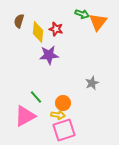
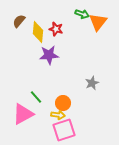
brown semicircle: rotated 24 degrees clockwise
pink triangle: moved 2 px left, 2 px up
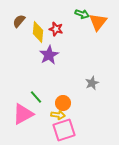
purple star: rotated 24 degrees counterclockwise
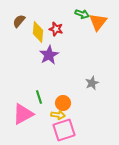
green line: moved 3 px right; rotated 24 degrees clockwise
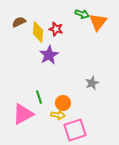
brown semicircle: moved 1 px down; rotated 24 degrees clockwise
pink square: moved 11 px right
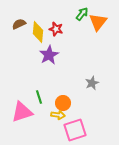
green arrow: rotated 72 degrees counterclockwise
brown semicircle: moved 2 px down
pink triangle: moved 1 px left, 2 px up; rotated 10 degrees clockwise
